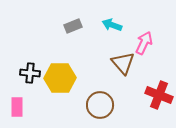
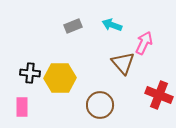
pink rectangle: moved 5 px right
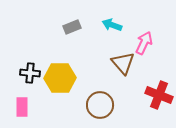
gray rectangle: moved 1 px left, 1 px down
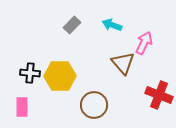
gray rectangle: moved 2 px up; rotated 24 degrees counterclockwise
yellow hexagon: moved 2 px up
brown circle: moved 6 px left
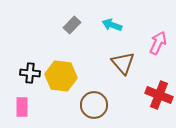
pink arrow: moved 14 px right
yellow hexagon: moved 1 px right; rotated 8 degrees clockwise
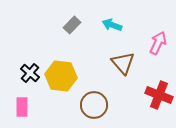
black cross: rotated 36 degrees clockwise
